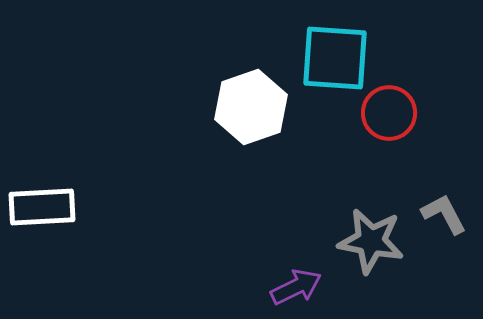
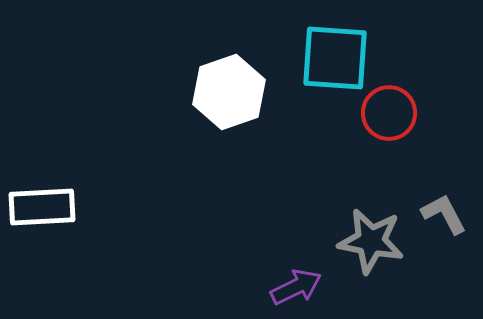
white hexagon: moved 22 px left, 15 px up
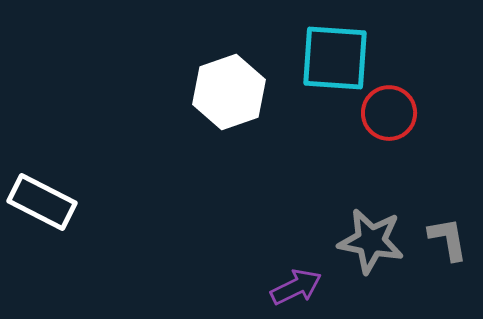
white rectangle: moved 5 px up; rotated 30 degrees clockwise
gray L-shape: moved 4 px right, 25 px down; rotated 18 degrees clockwise
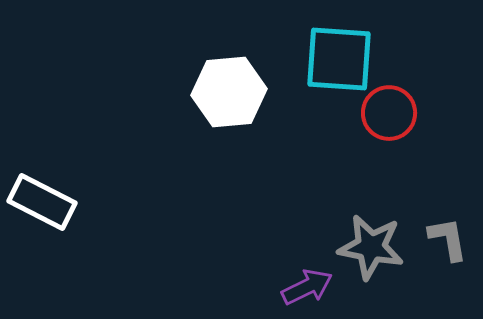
cyan square: moved 4 px right, 1 px down
white hexagon: rotated 14 degrees clockwise
gray star: moved 6 px down
purple arrow: moved 11 px right
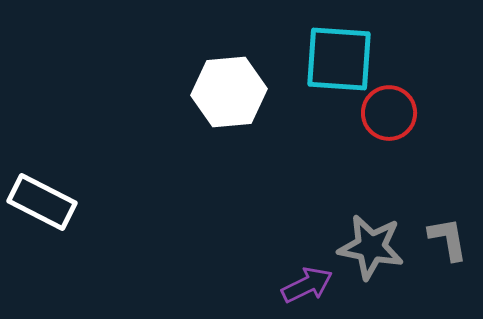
purple arrow: moved 2 px up
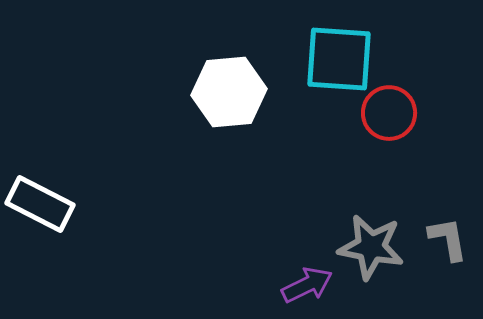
white rectangle: moved 2 px left, 2 px down
